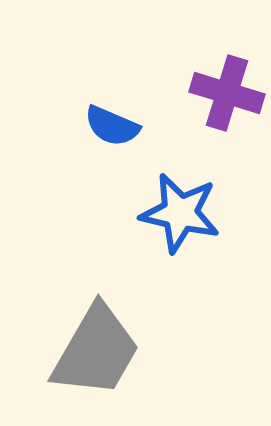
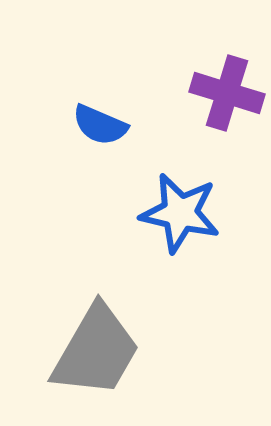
blue semicircle: moved 12 px left, 1 px up
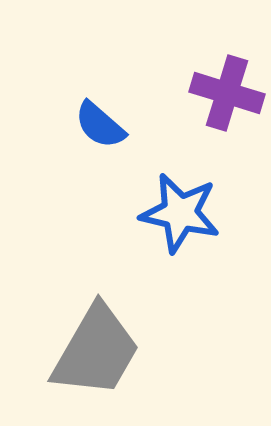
blue semicircle: rotated 18 degrees clockwise
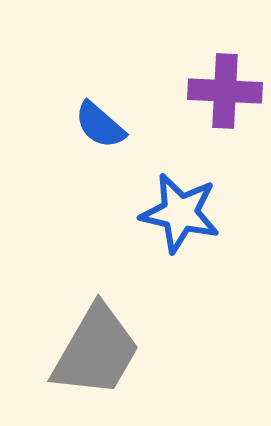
purple cross: moved 2 px left, 2 px up; rotated 14 degrees counterclockwise
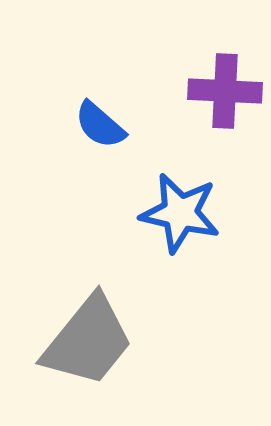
gray trapezoid: moved 8 px left, 10 px up; rotated 9 degrees clockwise
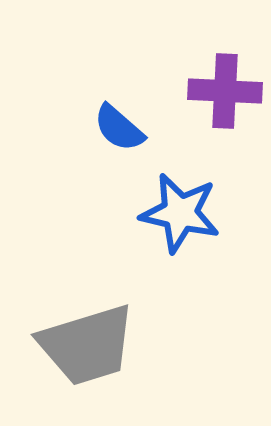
blue semicircle: moved 19 px right, 3 px down
gray trapezoid: moved 1 px left, 4 px down; rotated 34 degrees clockwise
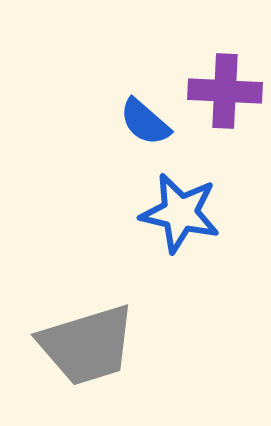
blue semicircle: moved 26 px right, 6 px up
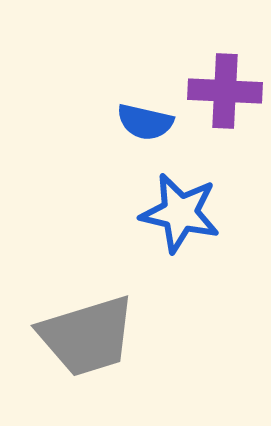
blue semicircle: rotated 28 degrees counterclockwise
gray trapezoid: moved 9 px up
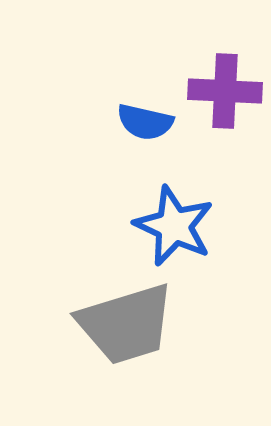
blue star: moved 6 px left, 13 px down; rotated 12 degrees clockwise
gray trapezoid: moved 39 px right, 12 px up
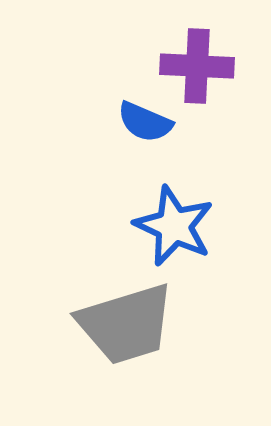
purple cross: moved 28 px left, 25 px up
blue semicircle: rotated 10 degrees clockwise
